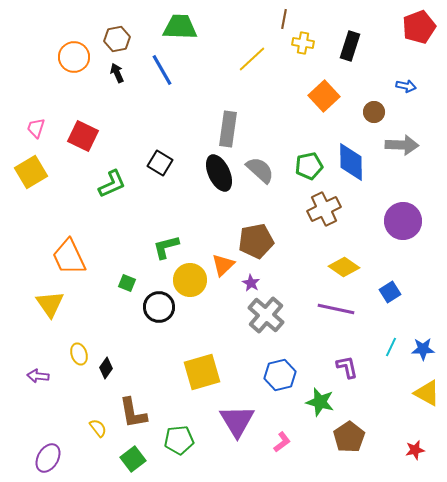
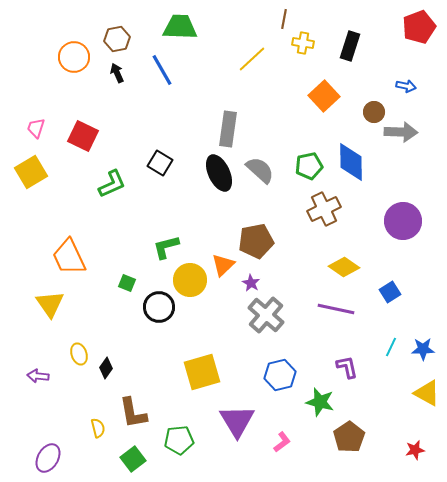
gray arrow at (402, 145): moved 1 px left, 13 px up
yellow semicircle at (98, 428): rotated 24 degrees clockwise
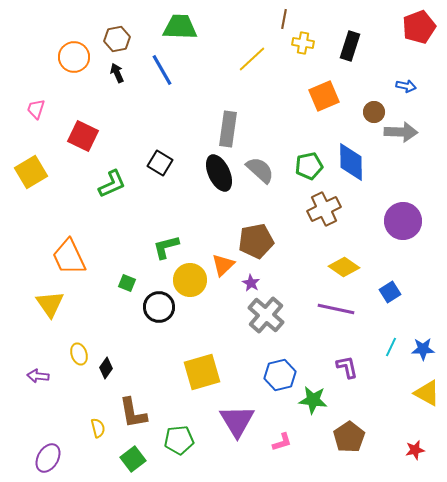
orange square at (324, 96): rotated 20 degrees clockwise
pink trapezoid at (36, 128): moved 19 px up
green star at (320, 402): moved 7 px left, 2 px up; rotated 8 degrees counterclockwise
pink L-shape at (282, 442): rotated 20 degrees clockwise
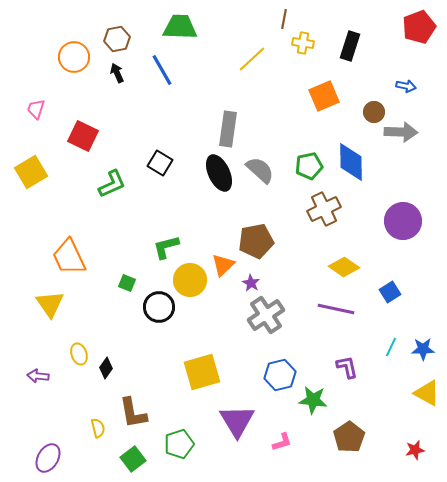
gray cross at (266, 315): rotated 15 degrees clockwise
green pentagon at (179, 440): moved 4 px down; rotated 12 degrees counterclockwise
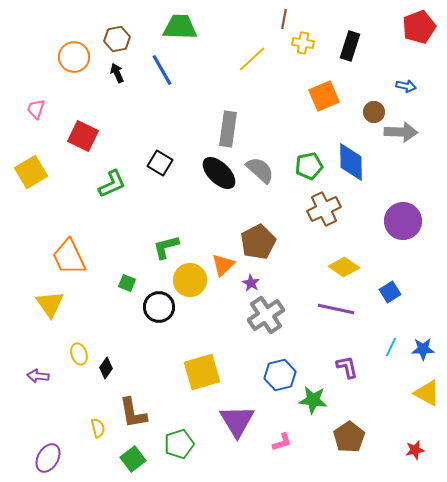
black ellipse at (219, 173): rotated 21 degrees counterclockwise
brown pentagon at (256, 241): moved 2 px right, 1 px down; rotated 16 degrees counterclockwise
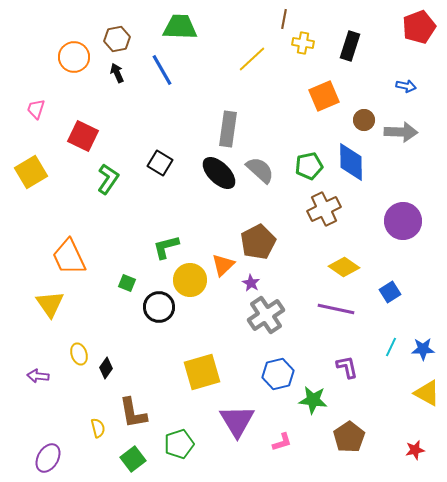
brown circle at (374, 112): moved 10 px left, 8 px down
green L-shape at (112, 184): moved 4 px left, 5 px up; rotated 32 degrees counterclockwise
blue hexagon at (280, 375): moved 2 px left, 1 px up
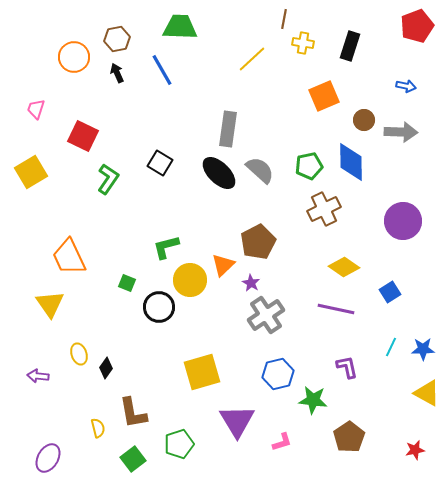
red pentagon at (419, 27): moved 2 px left, 1 px up
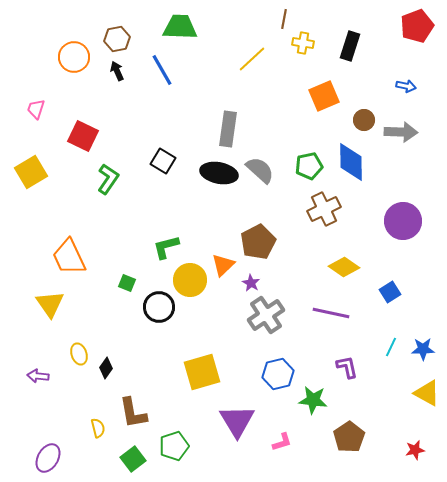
black arrow at (117, 73): moved 2 px up
black square at (160, 163): moved 3 px right, 2 px up
black ellipse at (219, 173): rotated 33 degrees counterclockwise
purple line at (336, 309): moved 5 px left, 4 px down
green pentagon at (179, 444): moved 5 px left, 2 px down
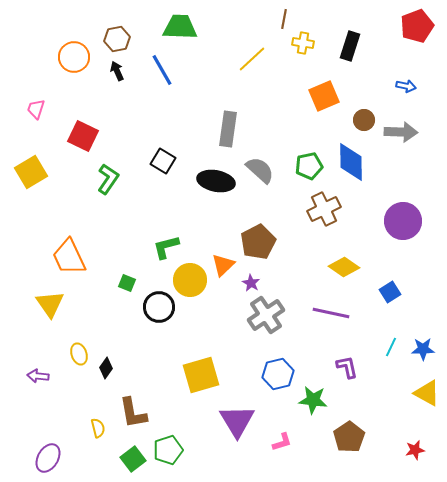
black ellipse at (219, 173): moved 3 px left, 8 px down
yellow square at (202, 372): moved 1 px left, 3 px down
green pentagon at (174, 446): moved 6 px left, 4 px down
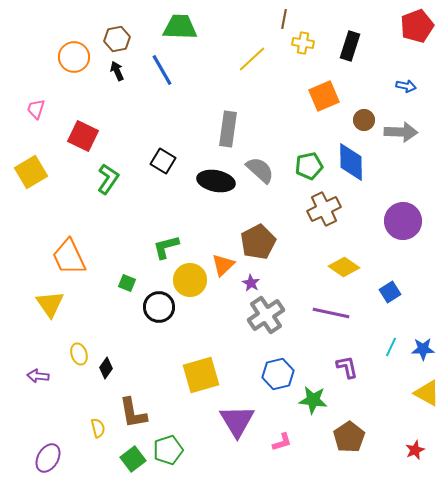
red star at (415, 450): rotated 12 degrees counterclockwise
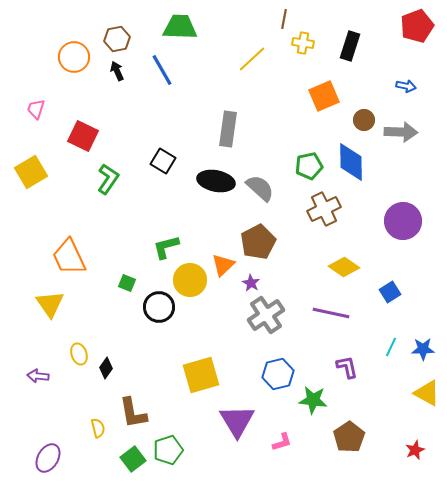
gray semicircle at (260, 170): moved 18 px down
